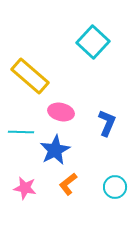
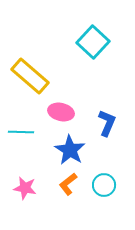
blue star: moved 15 px right; rotated 12 degrees counterclockwise
cyan circle: moved 11 px left, 2 px up
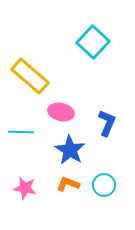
orange L-shape: rotated 60 degrees clockwise
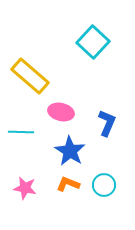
blue star: moved 1 px down
